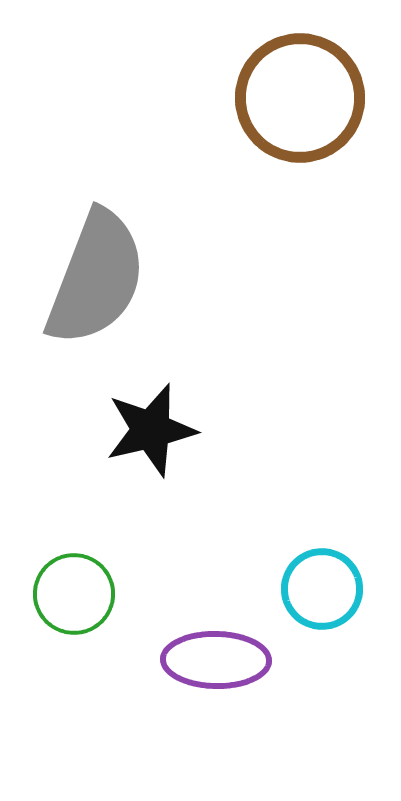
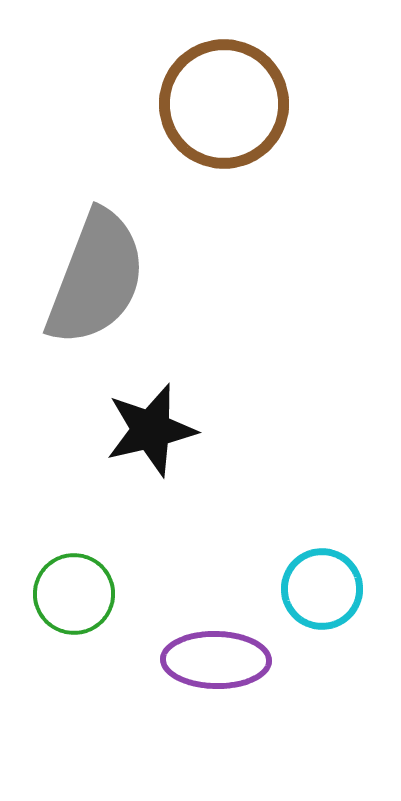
brown circle: moved 76 px left, 6 px down
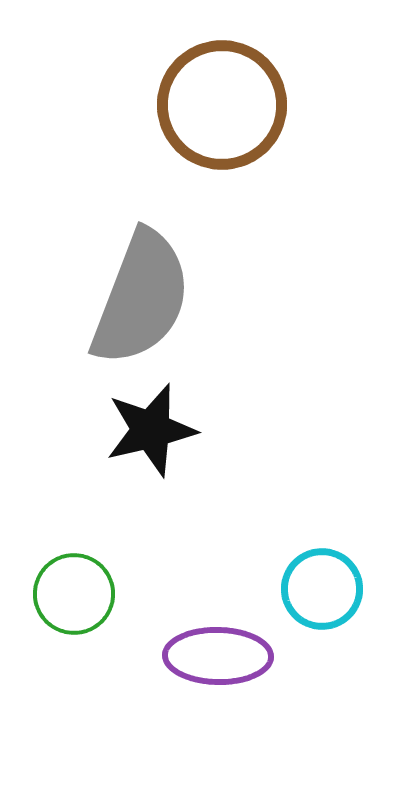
brown circle: moved 2 px left, 1 px down
gray semicircle: moved 45 px right, 20 px down
purple ellipse: moved 2 px right, 4 px up
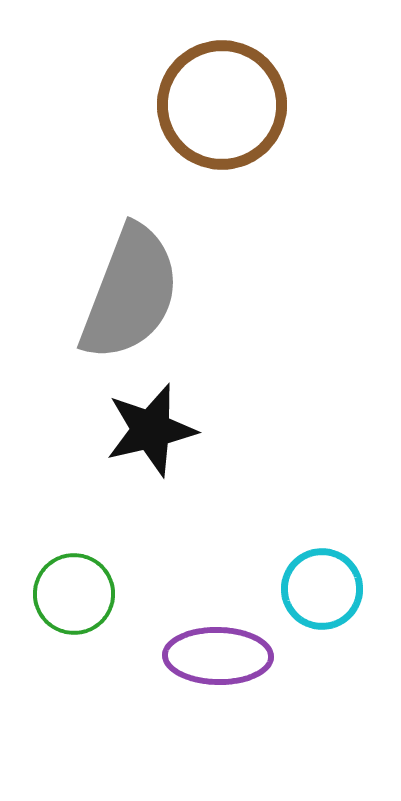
gray semicircle: moved 11 px left, 5 px up
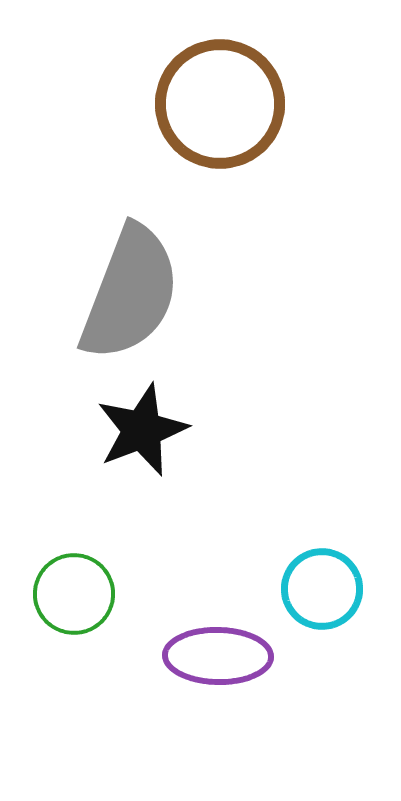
brown circle: moved 2 px left, 1 px up
black star: moved 9 px left; rotated 8 degrees counterclockwise
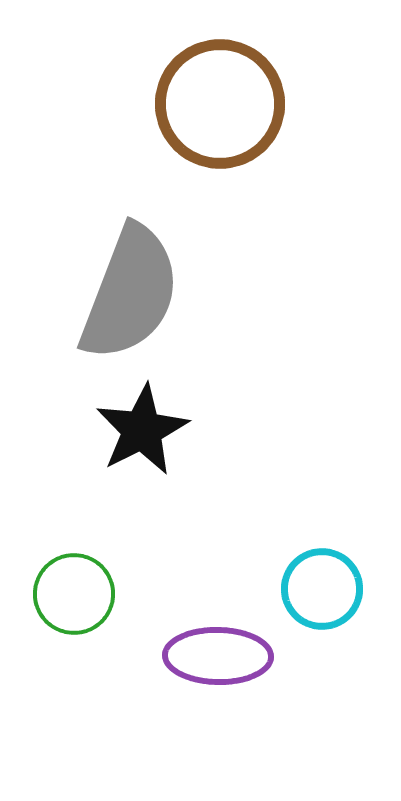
black star: rotated 6 degrees counterclockwise
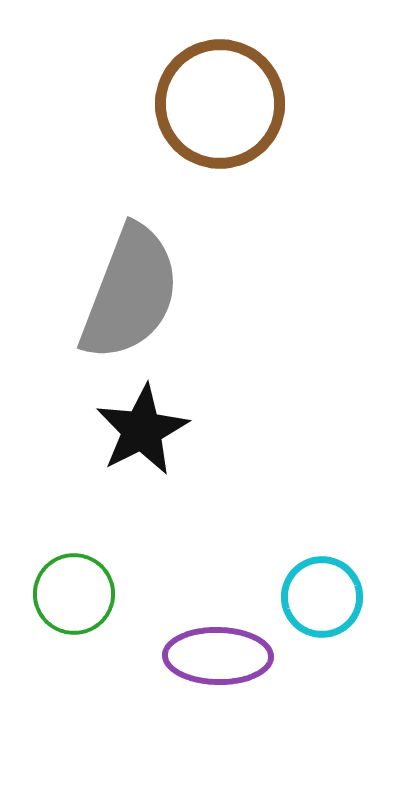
cyan circle: moved 8 px down
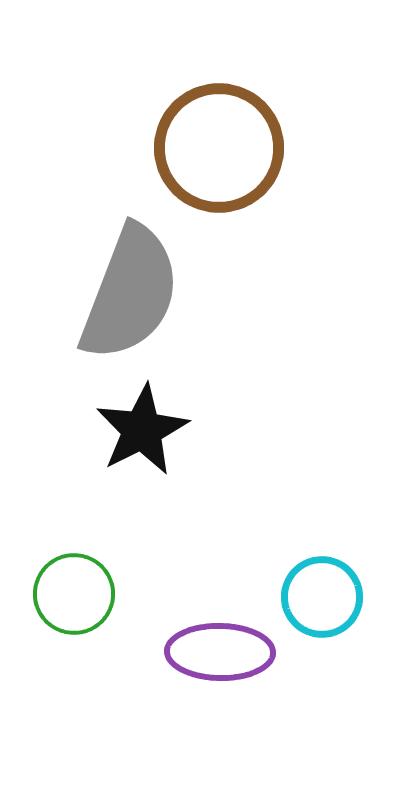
brown circle: moved 1 px left, 44 px down
purple ellipse: moved 2 px right, 4 px up
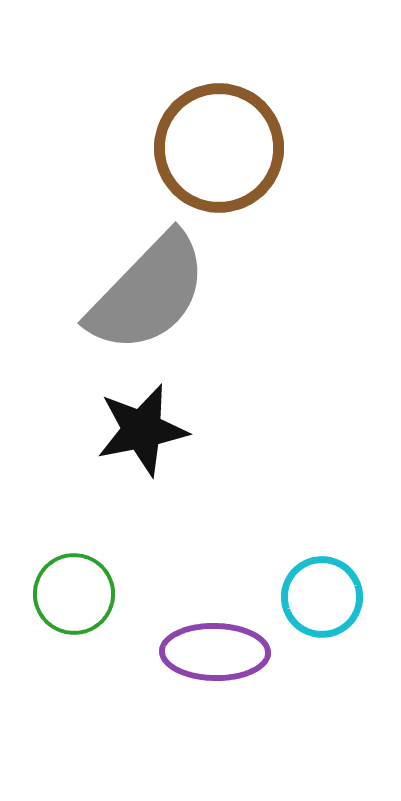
gray semicircle: moved 18 px right; rotated 23 degrees clockwise
black star: rotated 16 degrees clockwise
purple ellipse: moved 5 px left
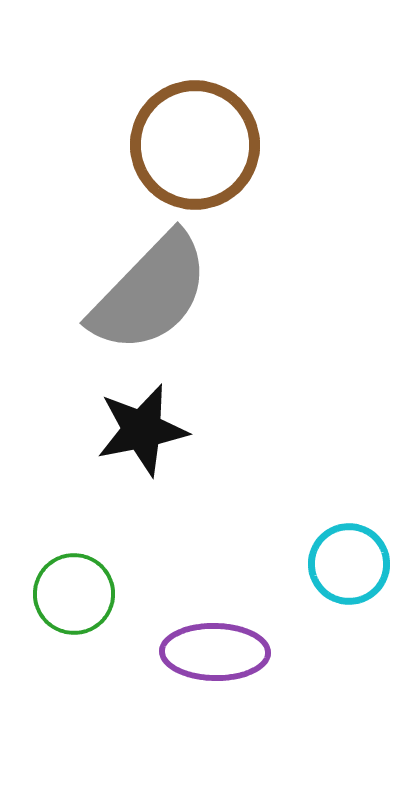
brown circle: moved 24 px left, 3 px up
gray semicircle: moved 2 px right
cyan circle: moved 27 px right, 33 px up
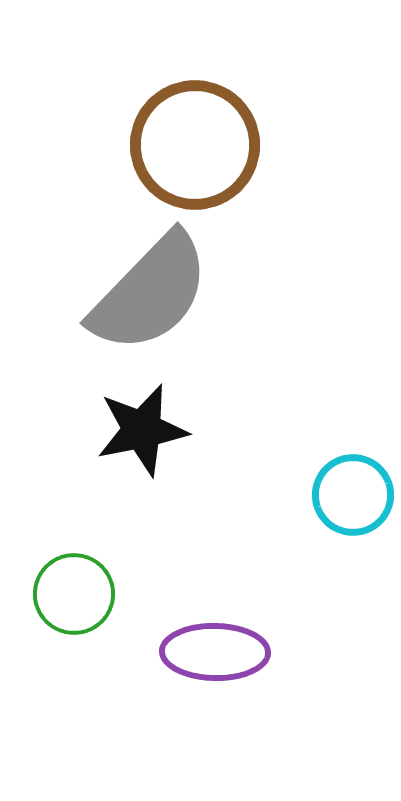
cyan circle: moved 4 px right, 69 px up
